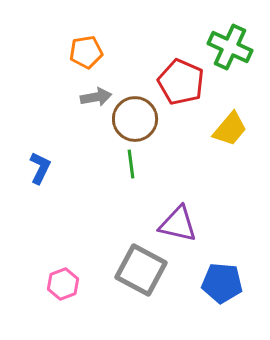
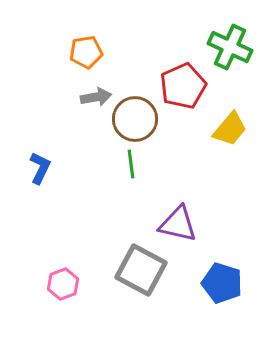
red pentagon: moved 2 px right, 4 px down; rotated 24 degrees clockwise
blue pentagon: rotated 12 degrees clockwise
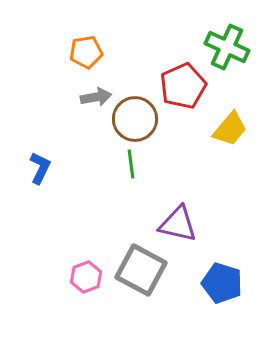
green cross: moved 3 px left
pink hexagon: moved 23 px right, 7 px up
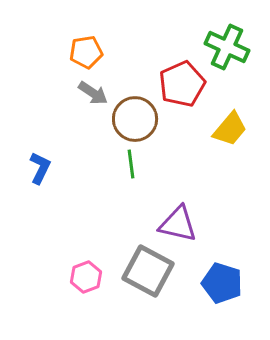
red pentagon: moved 1 px left, 2 px up
gray arrow: moved 3 px left, 4 px up; rotated 44 degrees clockwise
gray square: moved 7 px right, 1 px down
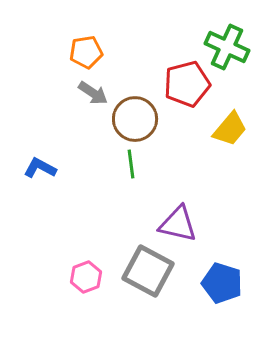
red pentagon: moved 5 px right; rotated 9 degrees clockwise
blue L-shape: rotated 88 degrees counterclockwise
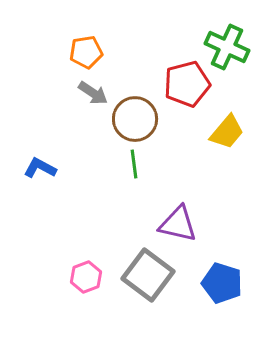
yellow trapezoid: moved 3 px left, 3 px down
green line: moved 3 px right
gray square: moved 4 px down; rotated 9 degrees clockwise
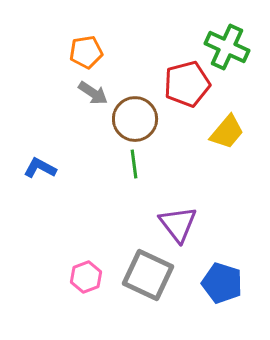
purple triangle: rotated 39 degrees clockwise
gray square: rotated 12 degrees counterclockwise
